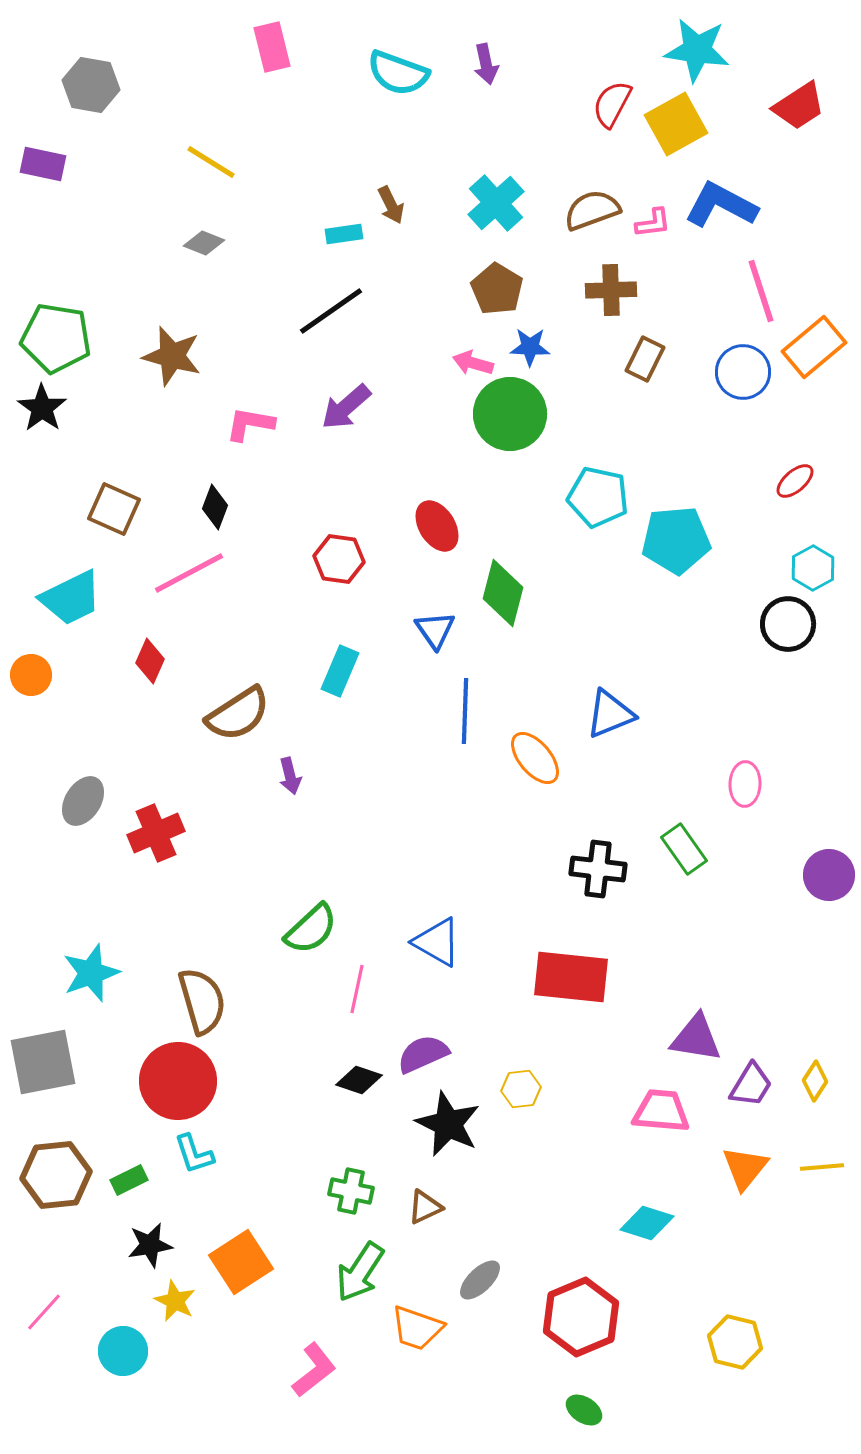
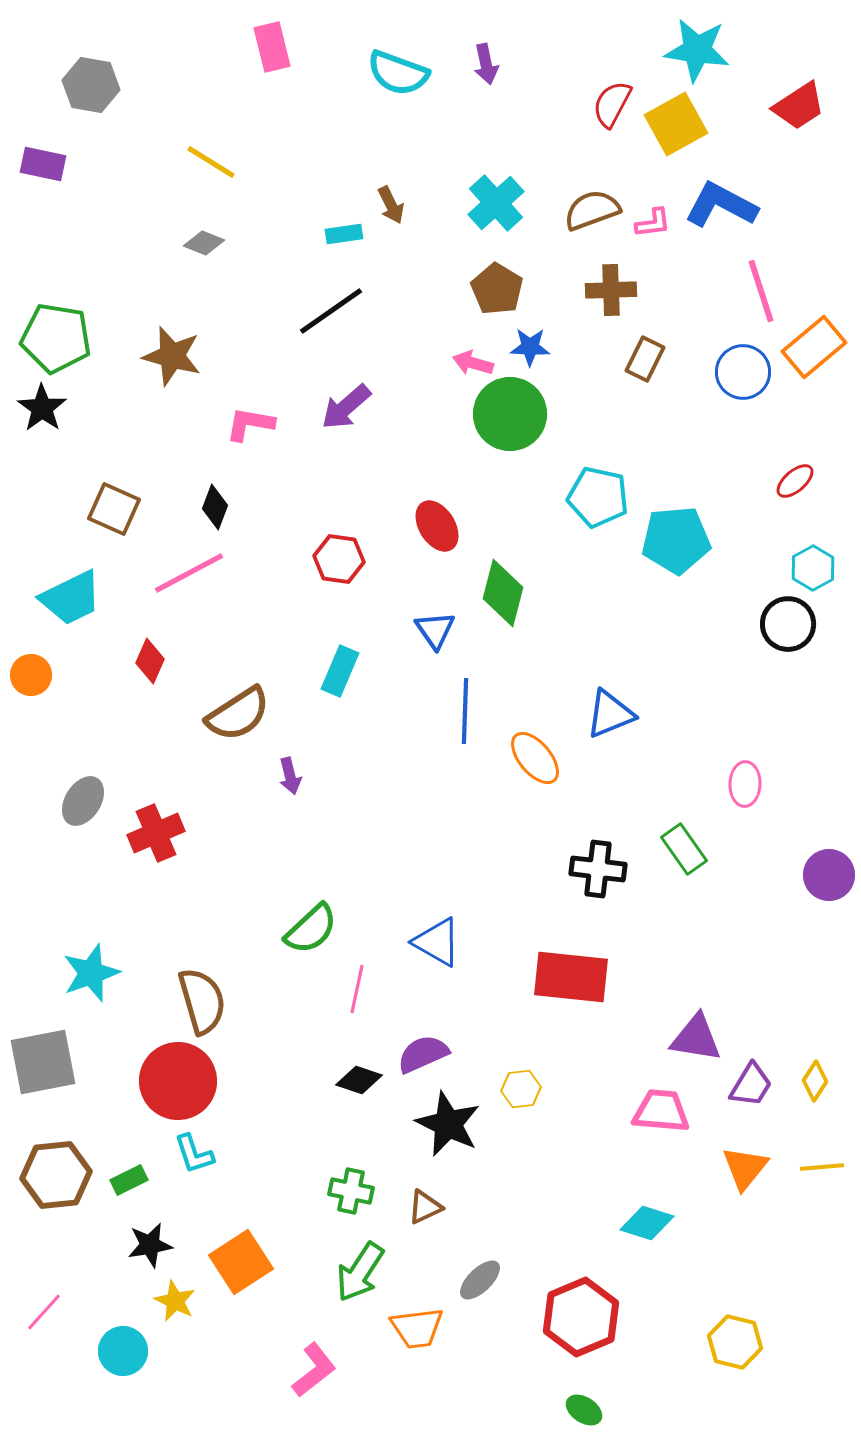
orange trapezoid at (417, 1328): rotated 26 degrees counterclockwise
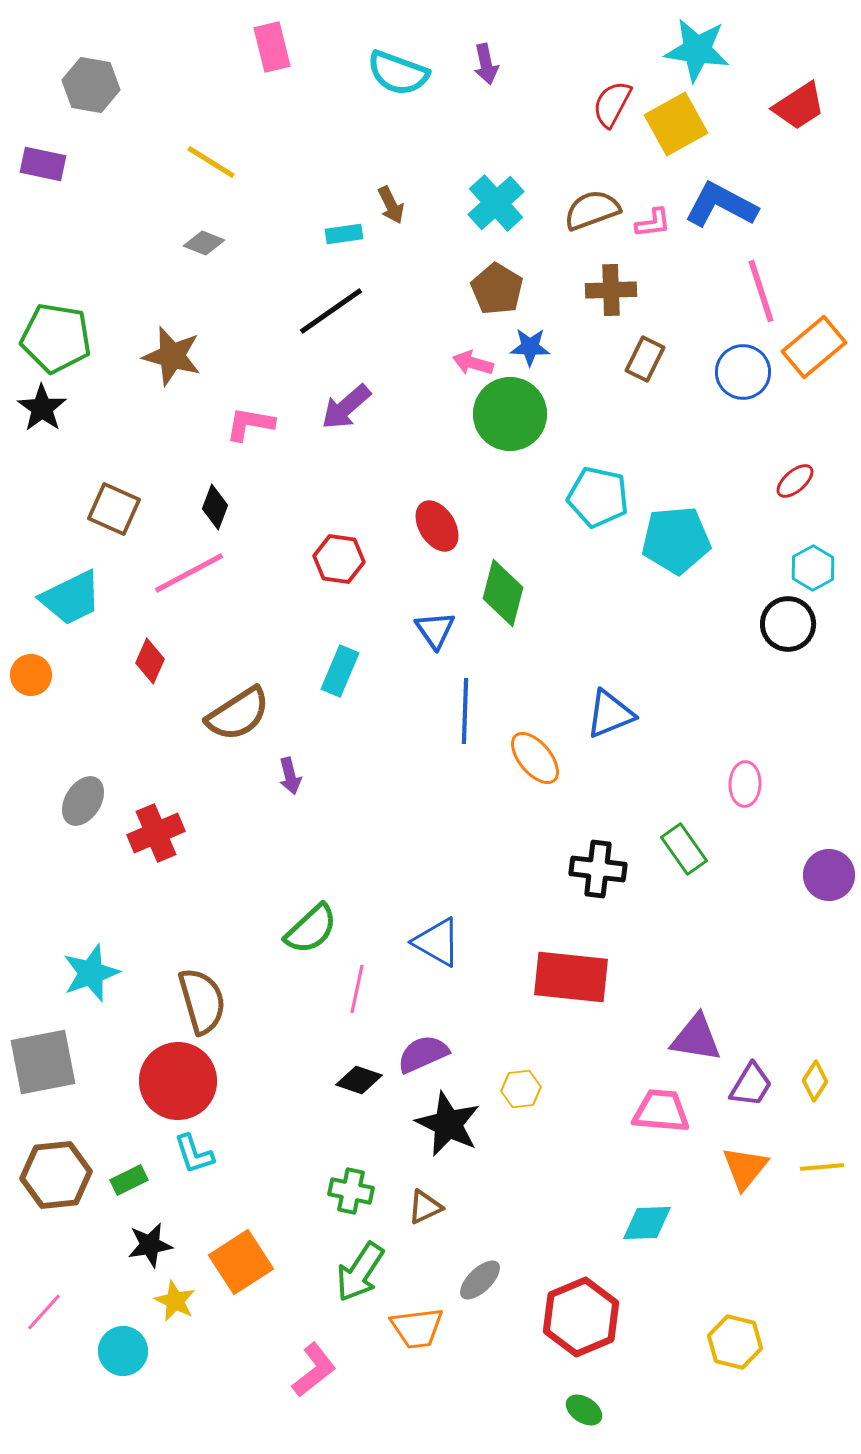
cyan diamond at (647, 1223): rotated 20 degrees counterclockwise
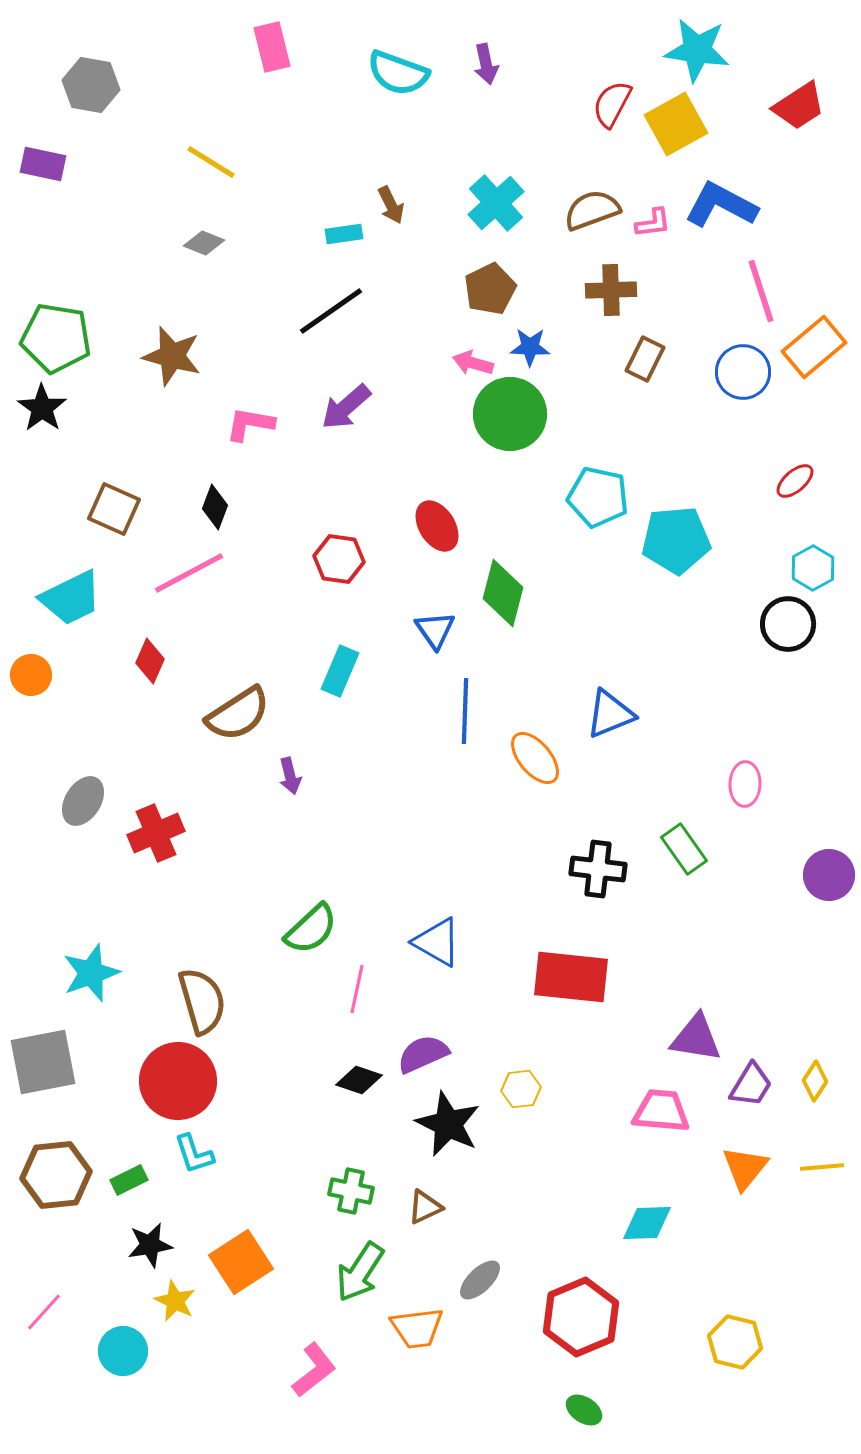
brown pentagon at (497, 289): moved 7 px left; rotated 15 degrees clockwise
